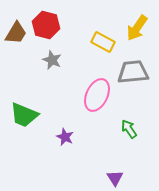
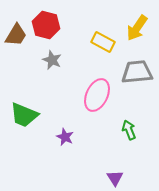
brown trapezoid: moved 2 px down
gray trapezoid: moved 4 px right
green arrow: moved 1 px down; rotated 12 degrees clockwise
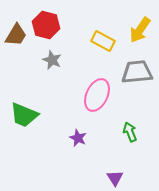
yellow arrow: moved 3 px right, 2 px down
yellow rectangle: moved 1 px up
green arrow: moved 1 px right, 2 px down
purple star: moved 13 px right, 1 px down
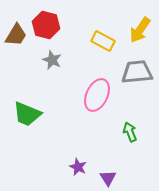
green trapezoid: moved 3 px right, 1 px up
purple star: moved 29 px down
purple triangle: moved 7 px left
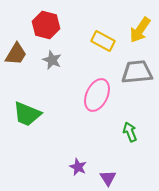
brown trapezoid: moved 19 px down
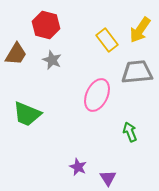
yellow rectangle: moved 4 px right, 1 px up; rotated 25 degrees clockwise
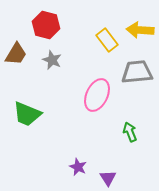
yellow arrow: rotated 60 degrees clockwise
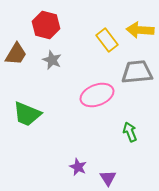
pink ellipse: rotated 44 degrees clockwise
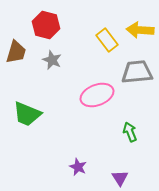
brown trapezoid: moved 2 px up; rotated 15 degrees counterclockwise
purple triangle: moved 12 px right
